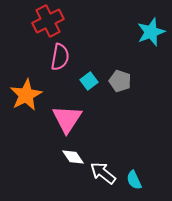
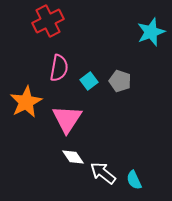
pink semicircle: moved 1 px left, 11 px down
orange star: moved 7 px down
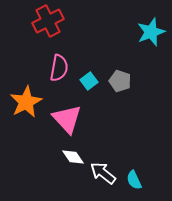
pink triangle: rotated 16 degrees counterclockwise
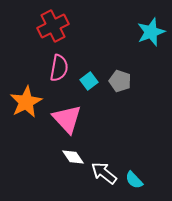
red cross: moved 5 px right, 5 px down
white arrow: moved 1 px right
cyan semicircle: rotated 18 degrees counterclockwise
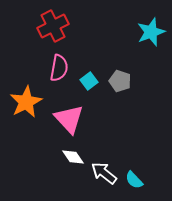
pink triangle: moved 2 px right
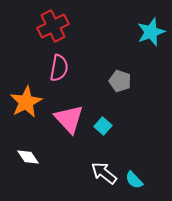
cyan square: moved 14 px right, 45 px down; rotated 12 degrees counterclockwise
white diamond: moved 45 px left
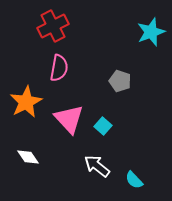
white arrow: moved 7 px left, 7 px up
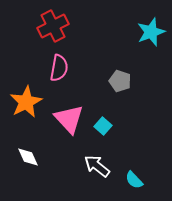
white diamond: rotated 10 degrees clockwise
